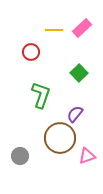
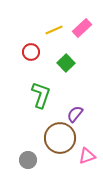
yellow line: rotated 24 degrees counterclockwise
green square: moved 13 px left, 10 px up
gray circle: moved 8 px right, 4 px down
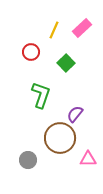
yellow line: rotated 42 degrees counterclockwise
pink triangle: moved 1 px right, 3 px down; rotated 18 degrees clockwise
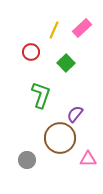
gray circle: moved 1 px left
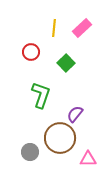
yellow line: moved 2 px up; rotated 18 degrees counterclockwise
gray circle: moved 3 px right, 8 px up
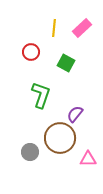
green square: rotated 18 degrees counterclockwise
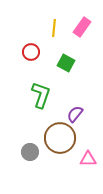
pink rectangle: moved 1 px up; rotated 12 degrees counterclockwise
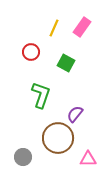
yellow line: rotated 18 degrees clockwise
brown circle: moved 2 px left
gray circle: moved 7 px left, 5 px down
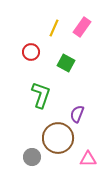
purple semicircle: moved 2 px right; rotated 18 degrees counterclockwise
gray circle: moved 9 px right
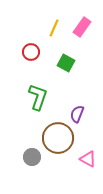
green L-shape: moved 3 px left, 2 px down
pink triangle: rotated 30 degrees clockwise
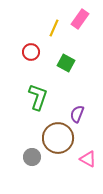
pink rectangle: moved 2 px left, 8 px up
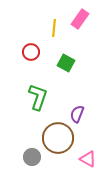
yellow line: rotated 18 degrees counterclockwise
